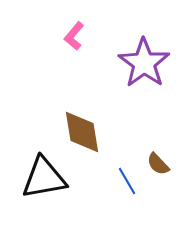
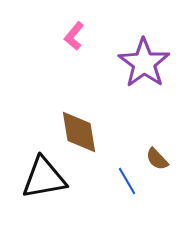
brown diamond: moved 3 px left
brown semicircle: moved 1 px left, 5 px up
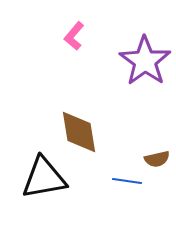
purple star: moved 1 px right, 2 px up
brown semicircle: rotated 60 degrees counterclockwise
blue line: rotated 52 degrees counterclockwise
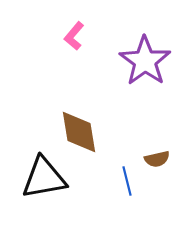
blue line: rotated 68 degrees clockwise
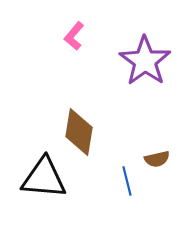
brown diamond: rotated 18 degrees clockwise
black triangle: rotated 15 degrees clockwise
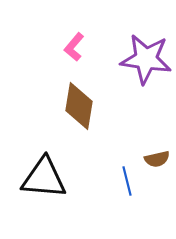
pink L-shape: moved 11 px down
purple star: moved 1 px right, 2 px up; rotated 27 degrees counterclockwise
brown diamond: moved 26 px up
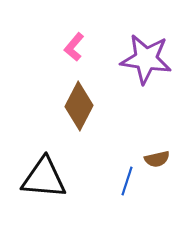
brown diamond: rotated 18 degrees clockwise
blue line: rotated 32 degrees clockwise
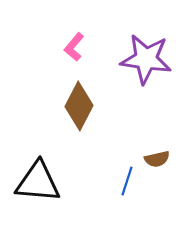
black triangle: moved 6 px left, 4 px down
